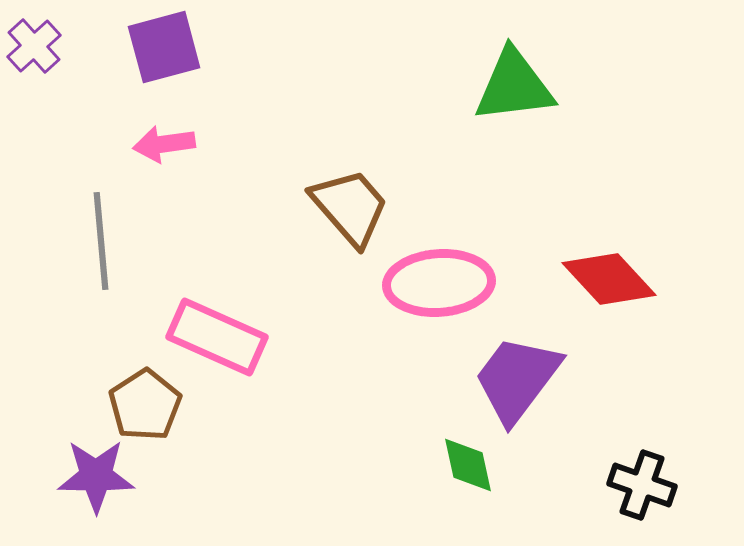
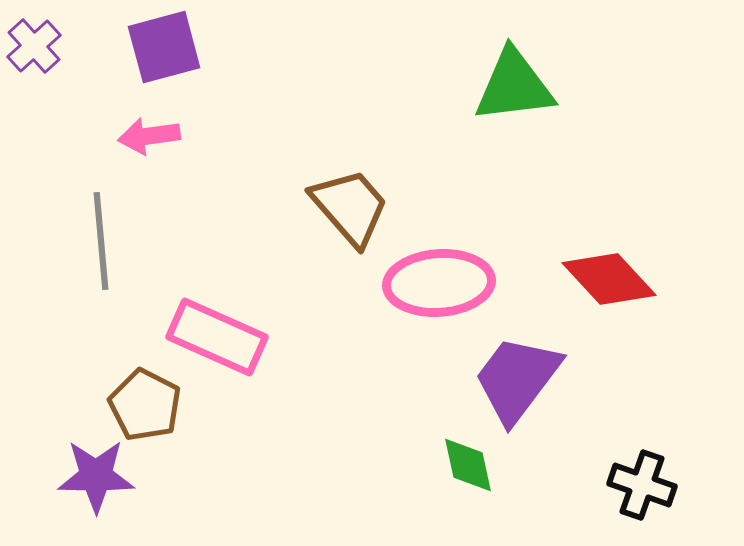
pink arrow: moved 15 px left, 8 px up
brown pentagon: rotated 12 degrees counterclockwise
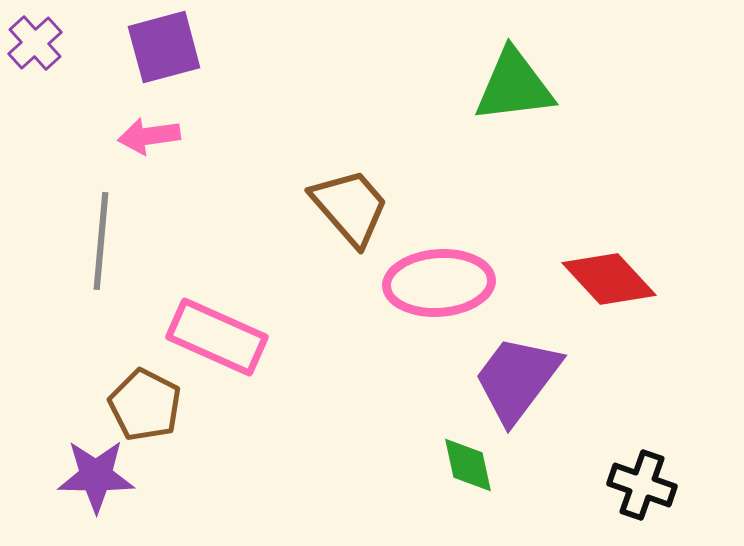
purple cross: moved 1 px right, 3 px up
gray line: rotated 10 degrees clockwise
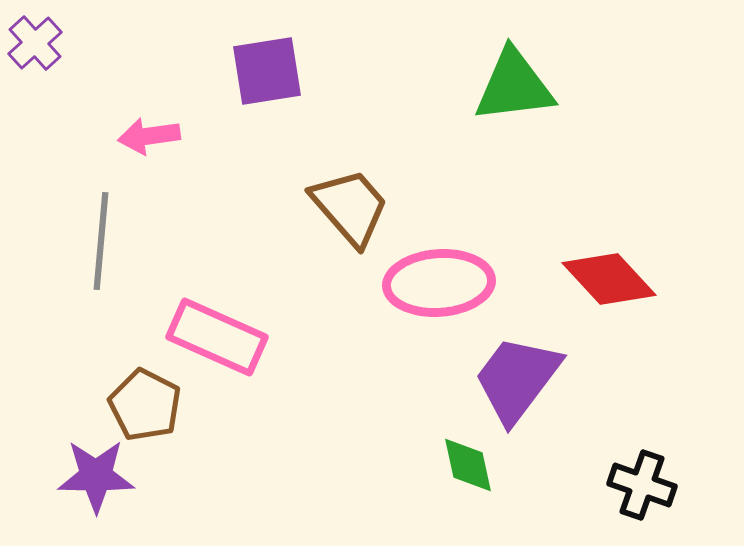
purple square: moved 103 px right, 24 px down; rotated 6 degrees clockwise
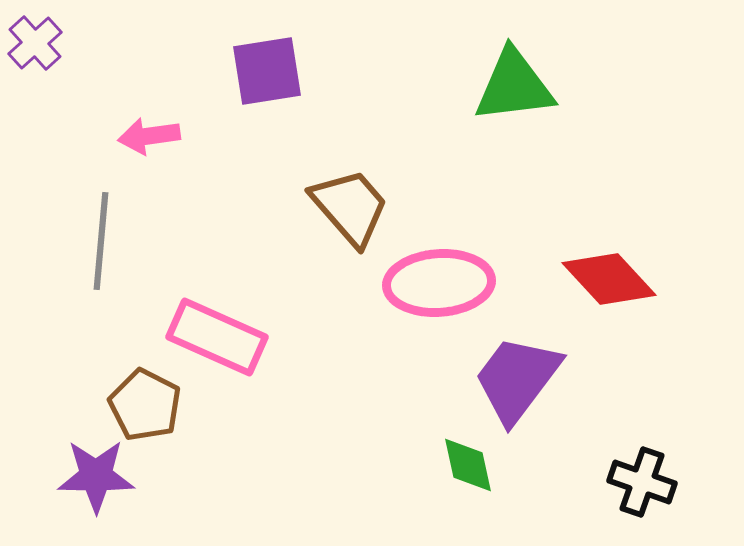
black cross: moved 3 px up
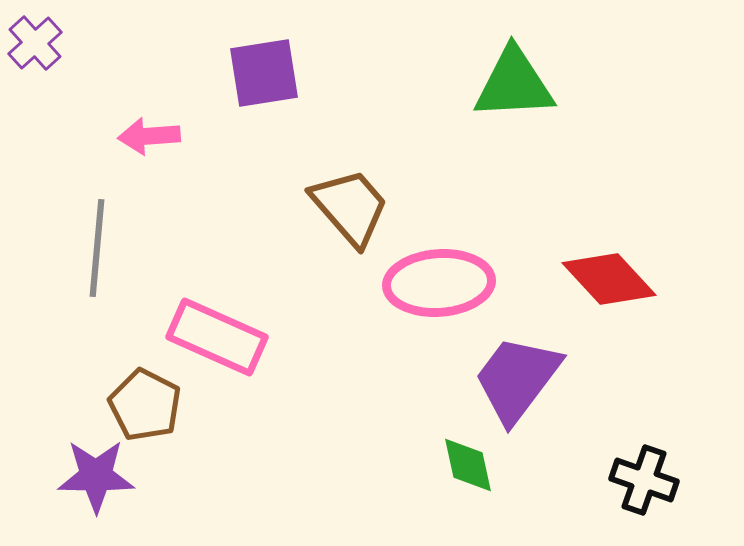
purple square: moved 3 px left, 2 px down
green triangle: moved 2 px up; rotated 4 degrees clockwise
pink arrow: rotated 4 degrees clockwise
gray line: moved 4 px left, 7 px down
black cross: moved 2 px right, 2 px up
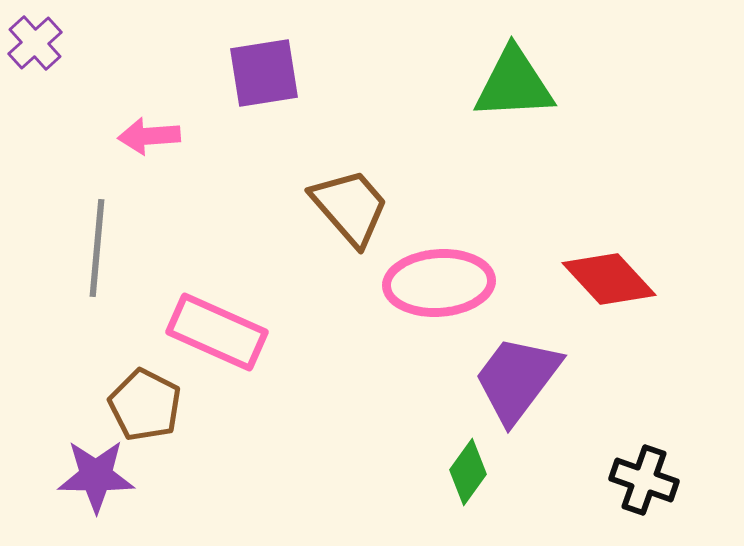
pink rectangle: moved 5 px up
green diamond: moved 7 px down; rotated 48 degrees clockwise
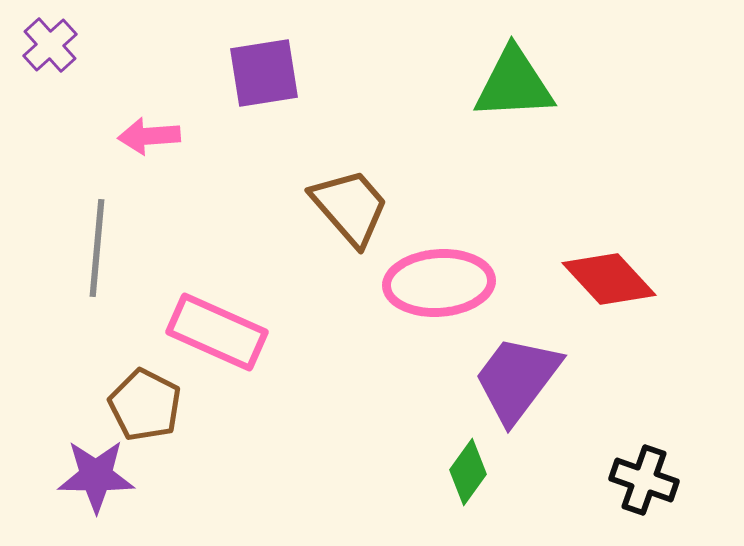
purple cross: moved 15 px right, 2 px down
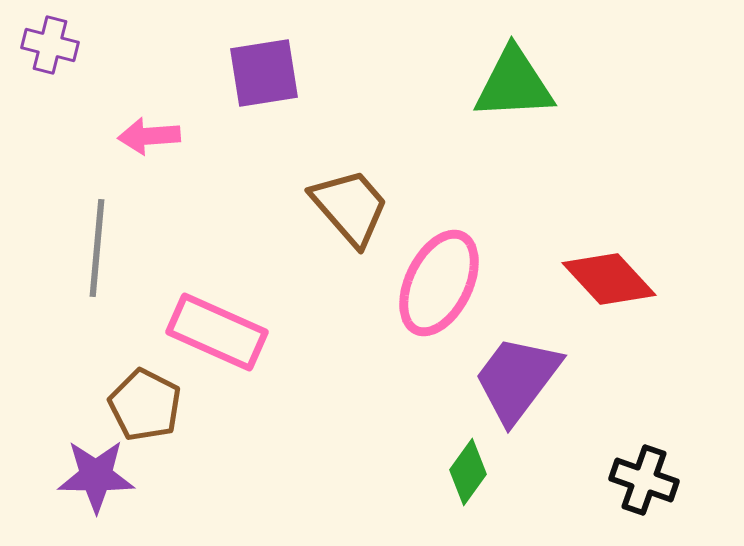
purple cross: rotated 34 degrees counterclockwise
pink ellipse: rotated 60 degrees counterclockwise
